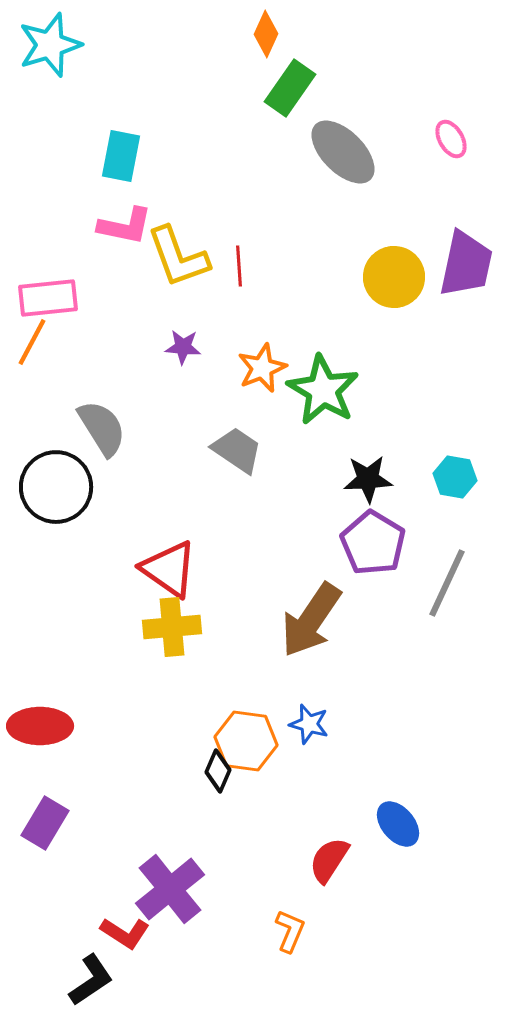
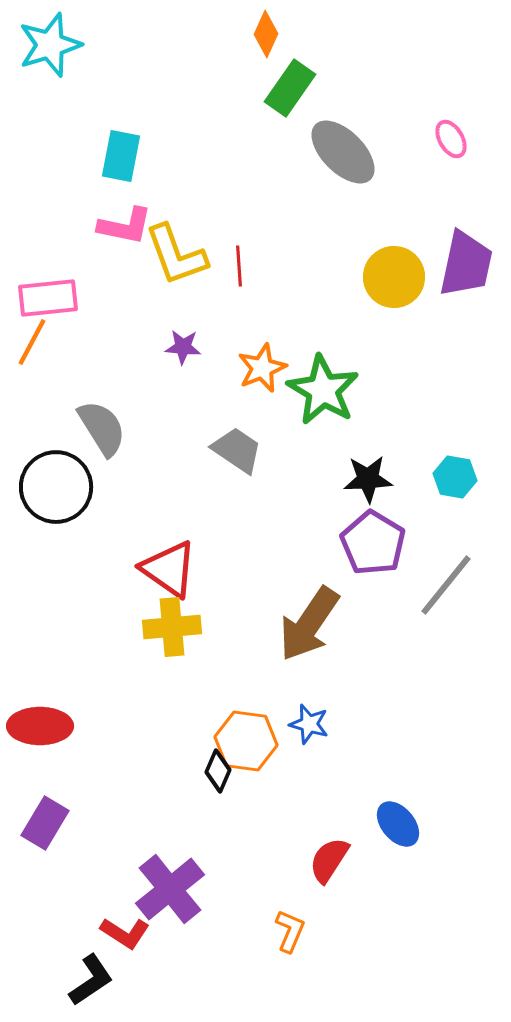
yellow L-shape: moved 2 px left, 2 px up
gray line: moved 1 px left, 2 px down; rotated 14 degrees clockwise
brown arrow: moved 2 px left, 4 px down
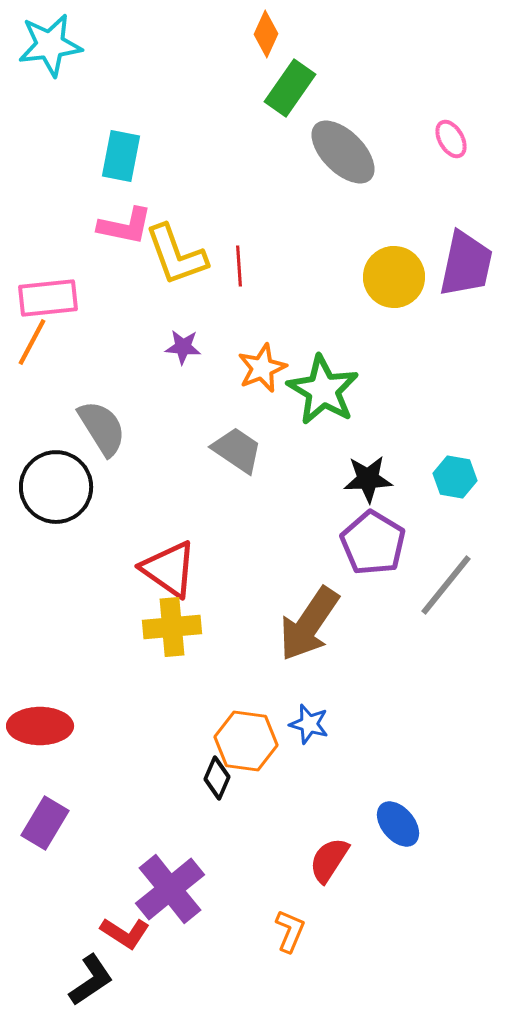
cyan star: rotated 10 degrees clockwise
black diamond: moved 1 px left, 7 px down
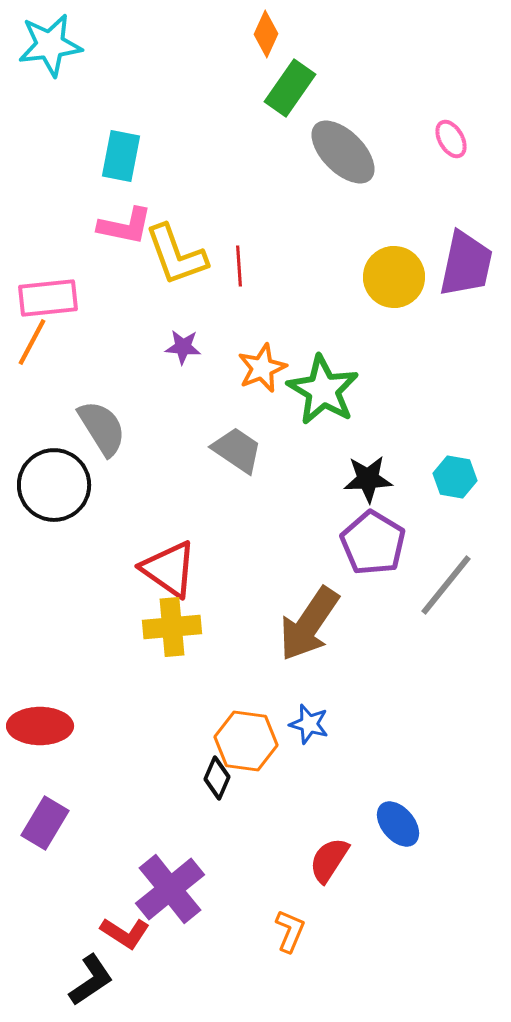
black circle: moved 2 px left, 2 px up
